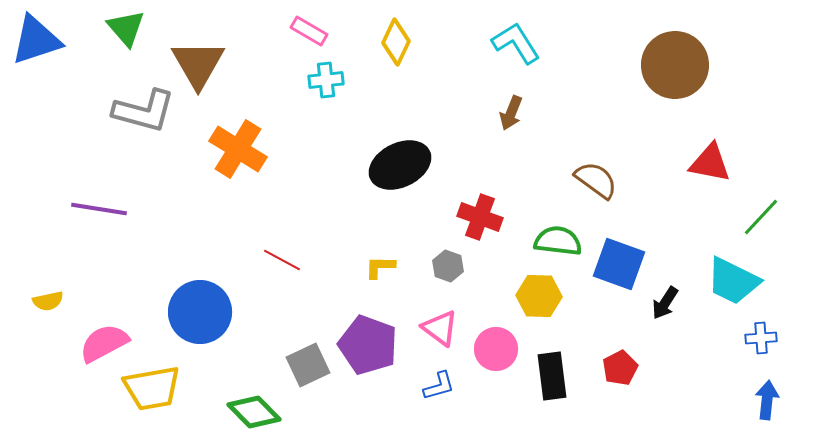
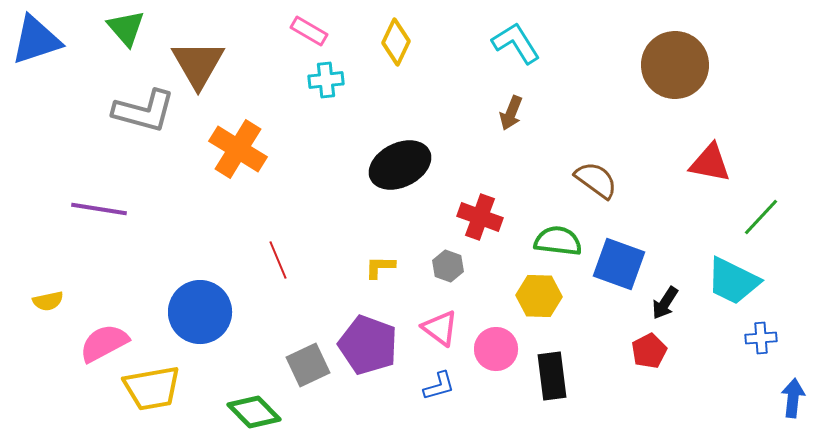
red line: moved 4 px left; rotated 39 degrees clockwise
red pentagon: moved 29 px right, 17 px up
blue arrow: moved 26 px right, 2 px up
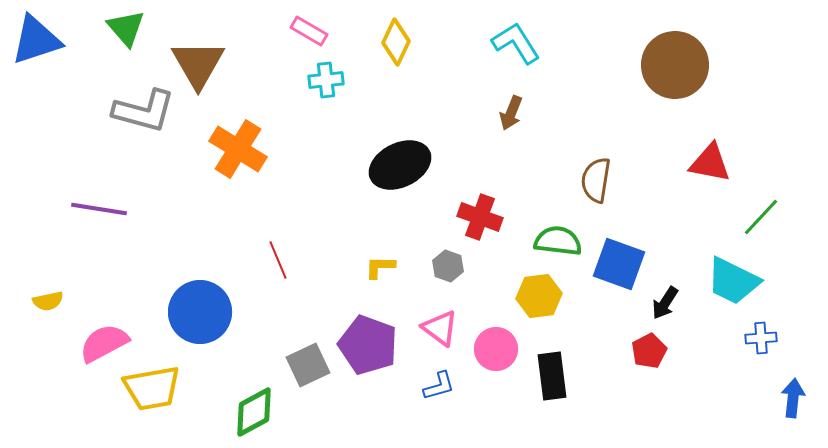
brown semicircle: rotated 117 degrees counterclockwise
yellow hexagon: rotated 9 degrees counterclockwise
green diamond: rotated 74 degrees counterclockwise
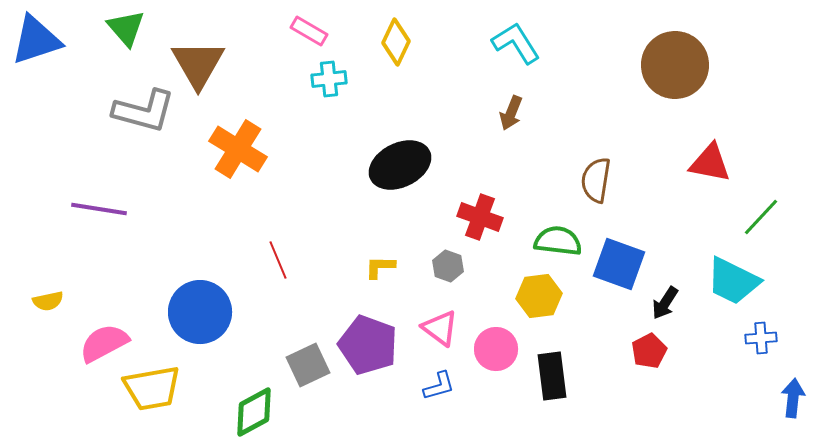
cyan cross: moved 3 px right, 1 px up
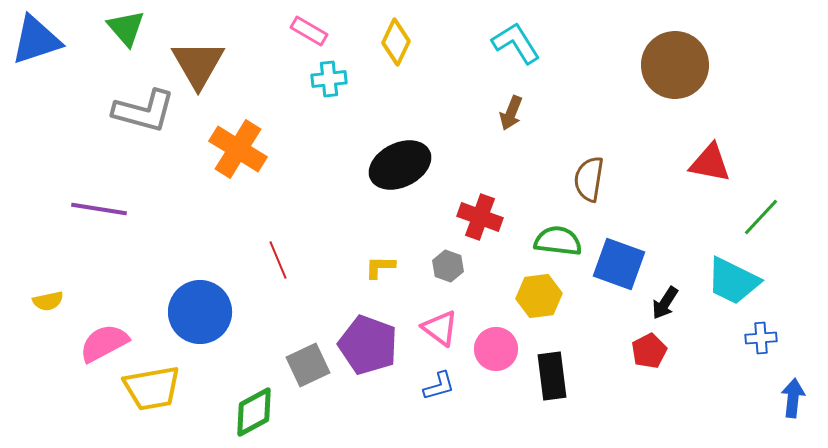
brown semicircle: moved 7 px left, 1 px up
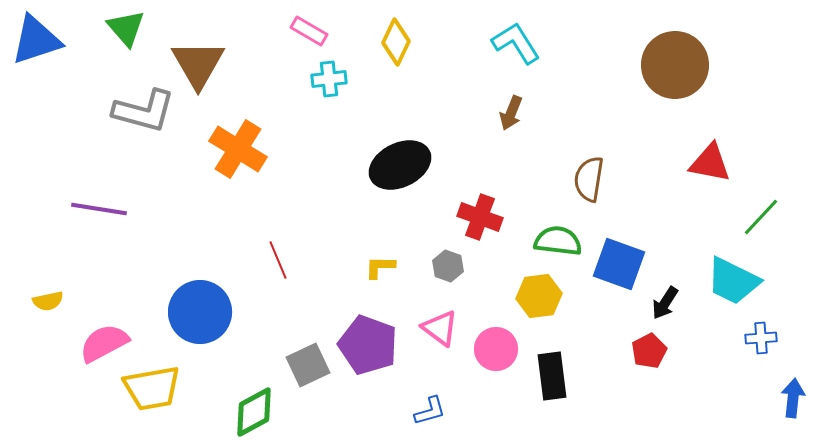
blue L-shape: moved 9 px left, 25 px down
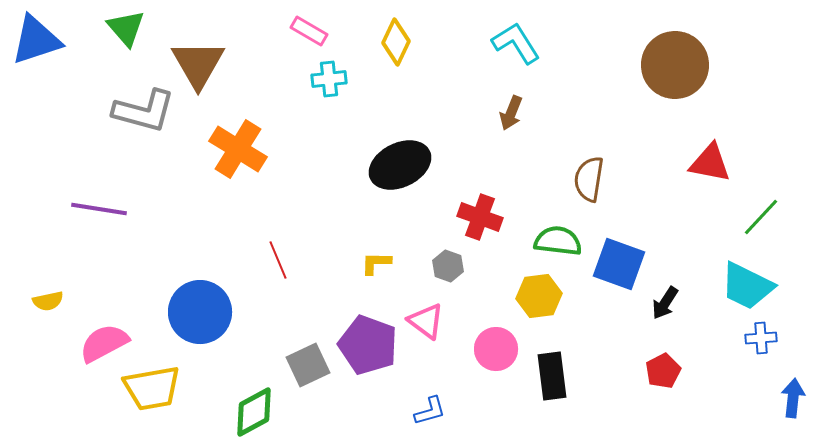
yellow L-shape: moved 4 px left, 4 px up
cyan trapezoid: moved 14 px right, 5 px down
pink triangle: moved 14 px left, 7 px up
red pentagon: moved 14 px right, 20 px down
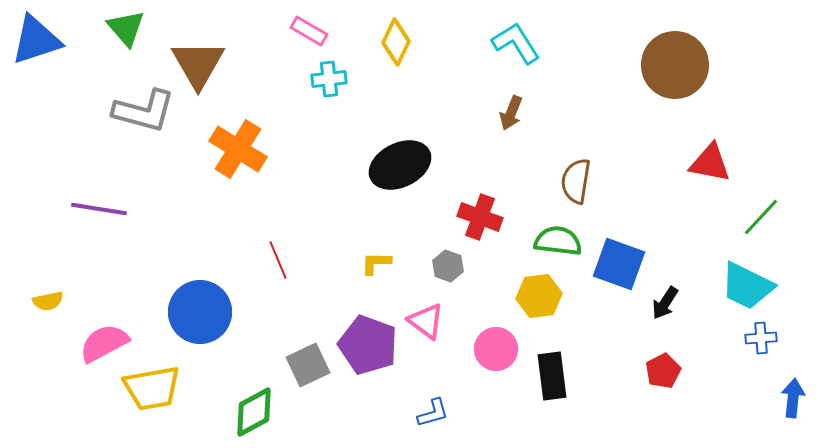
brown semicircle: moved 13 px left, 2 px down
blue L-shape: moved 3 px right, 2 px down
